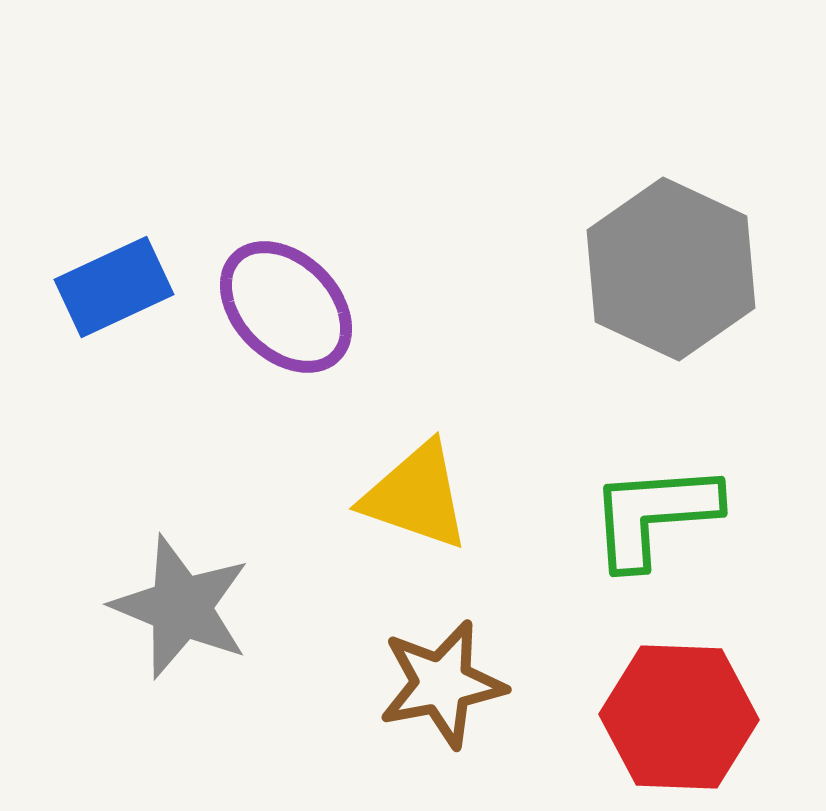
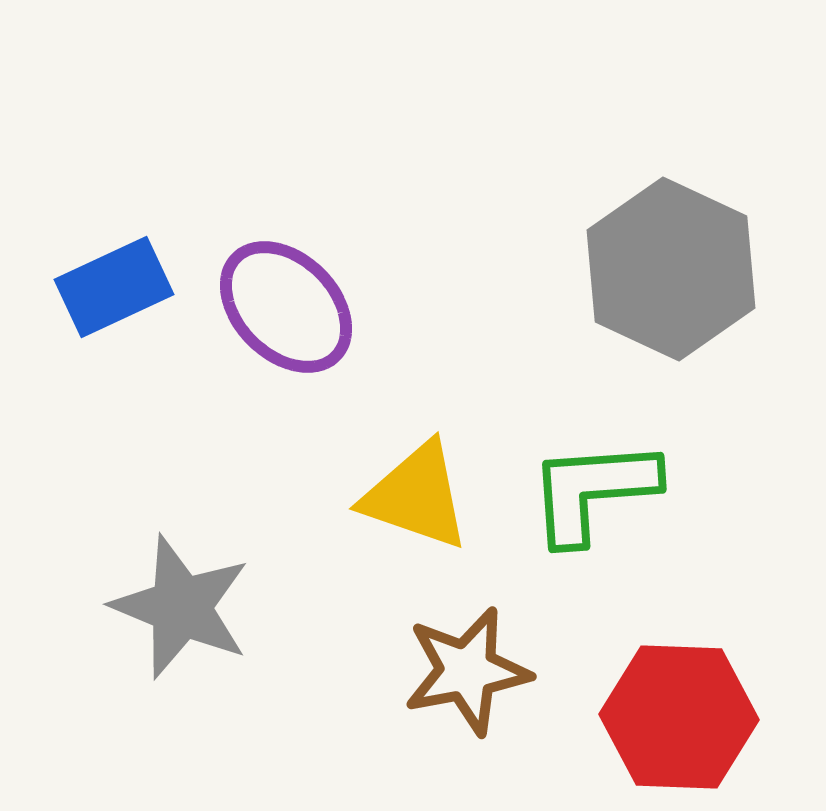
green L-shape: moved 61 px left, 24 px up
brown star: moved 25 px right, 13 px up
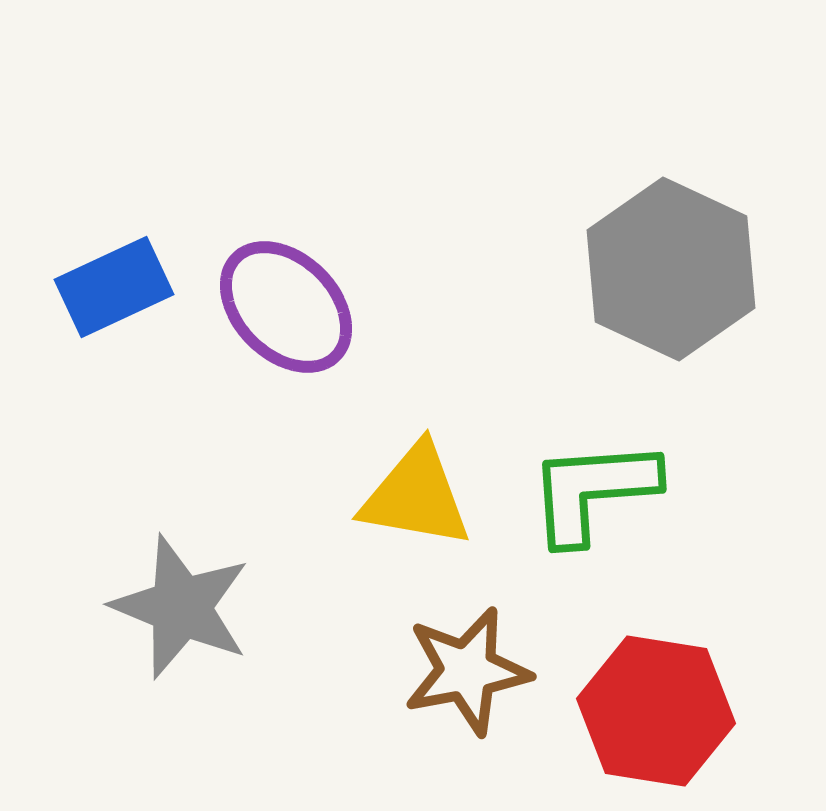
yellow triangle: rotated 9 degrees counterclockwise
red hexagon: moved 23 px left, 6 px up; rotated 7 degrees clockwise
